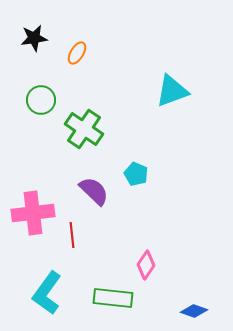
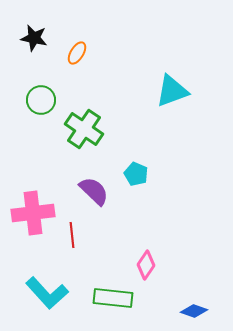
black star: rotated 20 degrees clockwise
cyan L-shape: rotated 78 degrees counterclockwise
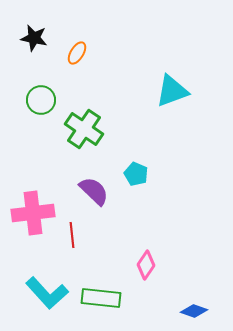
green rectangle: moved 12 px left
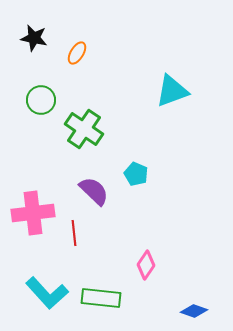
red line: moved 2 px right, 2 px up
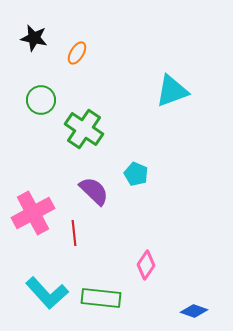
pink cross: rotated 21 degrees counterclockwise
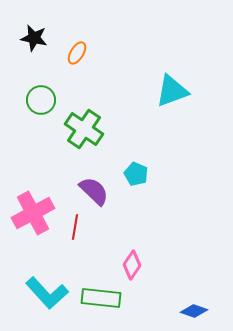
red line: moved 1 px right, 6 px up; rotated 15 degrees clockwise
pink diamond: moved 14 px left
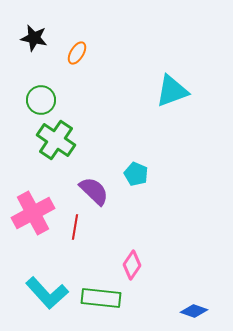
green cross: moved 28 px left, 11 px down
